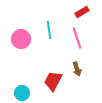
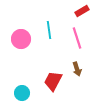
red rectangle: moved 1 px up
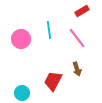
pink line: rotated 20 degrees counterclockwise
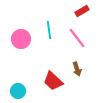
red trapezoid: rotated 75 degrees counterclockwise
cyan circle: moved 4 px left, 2 px up
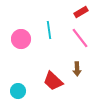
red rectangle: moved 1 px left, 1 px down
pink line: moved 3 px right
brown arrow: rotated 16 degrees clockwise
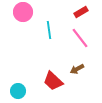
pink circle: moved 2 px right, 27 px up
brown arrow: rotated 64 degrees clockwise
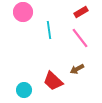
cyan circle: moved 6 px right, 1 px up
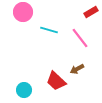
red rectangle: moved 10 px right
cyan line: rotated 66 degrees counterclockwise
red trapezoid: moved 3 px right
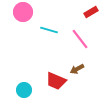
pink line: moved 1 px down
red trapezoid: rotated 20 degrees counterclockwise
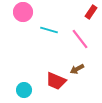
red rectangle: rotated 24 degrees counterclockwise
